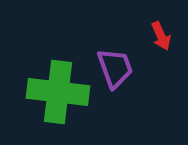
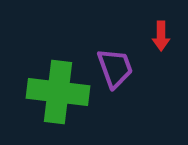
red arrow: rotated 24 degrees clockwise
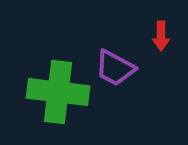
purple trapezoid: rotated 138 degrees clockwise
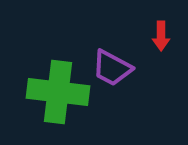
purple trapezoid: moved 3 px left
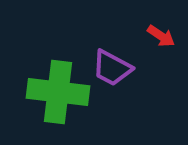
red arrow: rotated 56 degrees counterclockwise
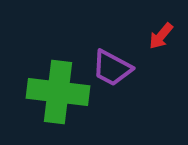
red arrow: rotated 96 degrees clockwise
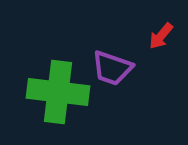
purple trapezoid: rotated 9 degrees counterclockwise
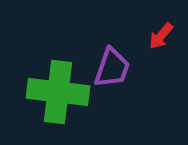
purple trapezoid: rotated 90 degrees counterclockwise
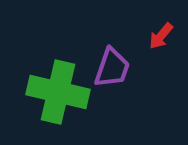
green cross: rotated 6 degrees clockwise
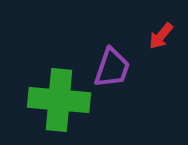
green cross: moved 1 px right, 8 px down; rotated 8 degrees counterclockwise
